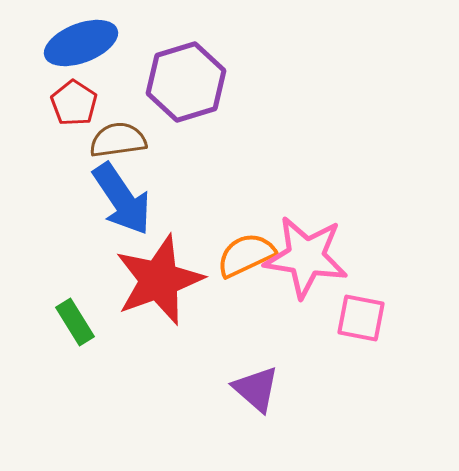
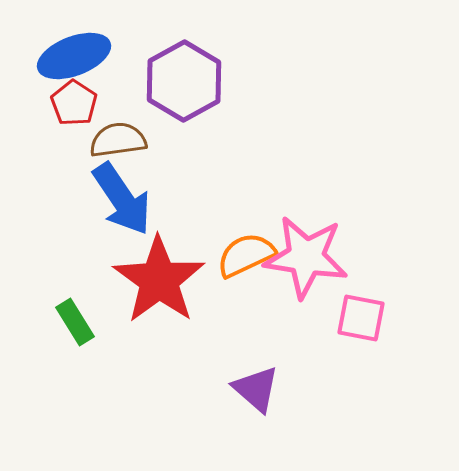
blue ellipse: moved 7 px left, 13 px down
purple hexagon: moved 2 px left, 1 px up; rotated 12 degrees counterclockwise
red star: rotated 16 degrees counterclockwise
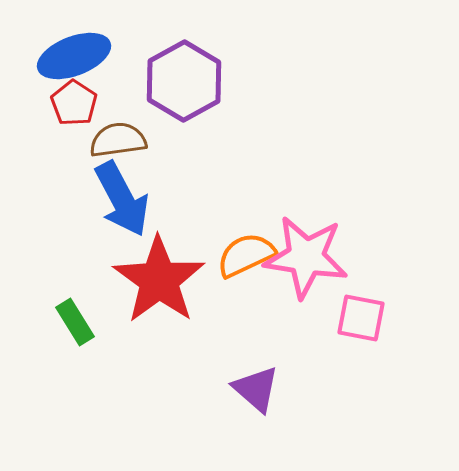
blue arrow: rotated 6 degrees clockwise
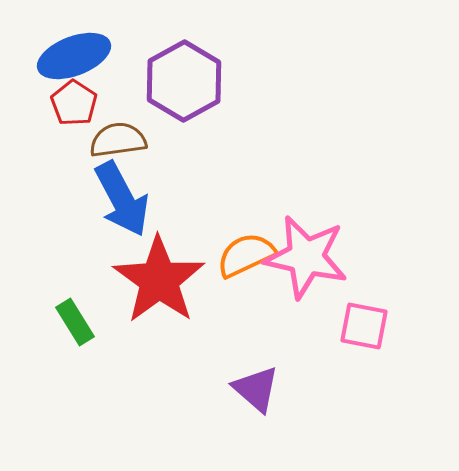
pink star: rotated 4 degrees clockwise
pink square: moved 3 px right, 8 px down
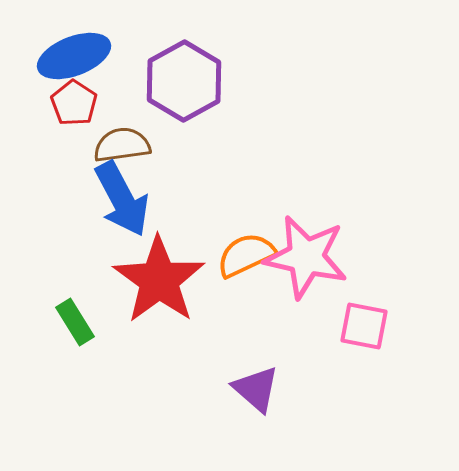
brown semicircle: moved 4 px right, 5 px down
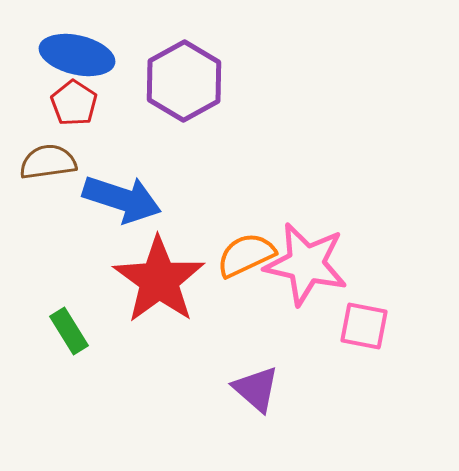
blue ellipse: moved 3 px right, 1 px up; rotated 34 degrees clockwise
brown semicircle: moved 74 px left, 17 px down
blue arrow: rotated 44 degrees counterclockwise
pink star: moved 7 px down
green rectangle: moved 6 px left, 9 px down
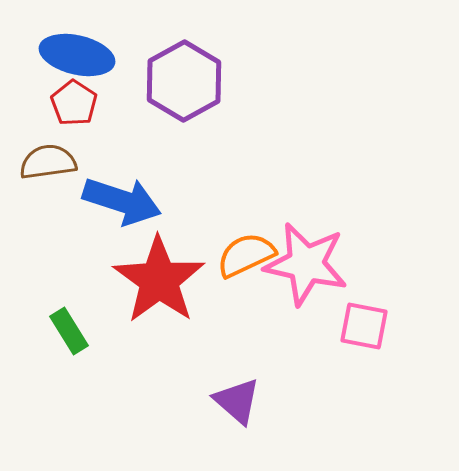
blue arrow: moved 2 px down
purple triangle: moved 19 px left, 12 px down
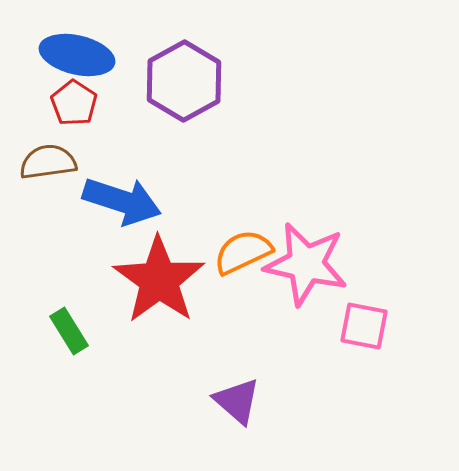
orange semicircle: moved 3 px left, 3 px up
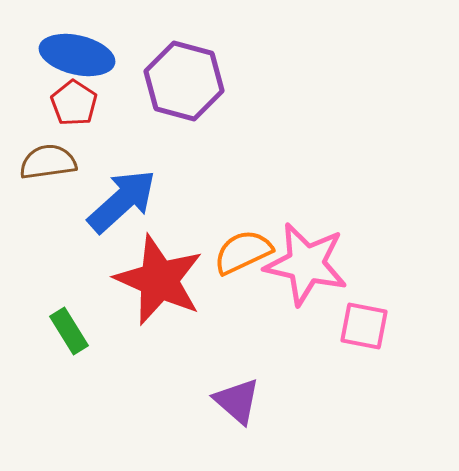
purple hexagon: rotated 16 degrees counterclockwise
blue arrow: rotated 60 degrees counterclockwise
red star: rotated 12 degrees counterclockwise
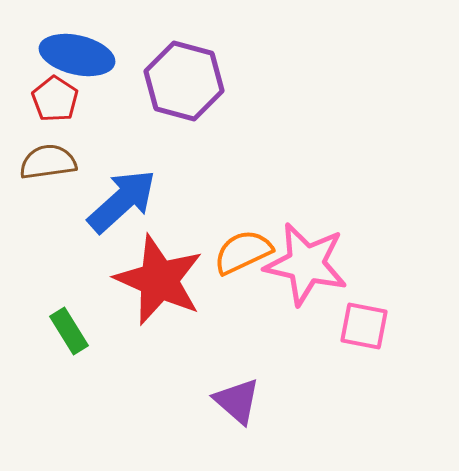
red pentagon: moved 19 px left, 4 px up
